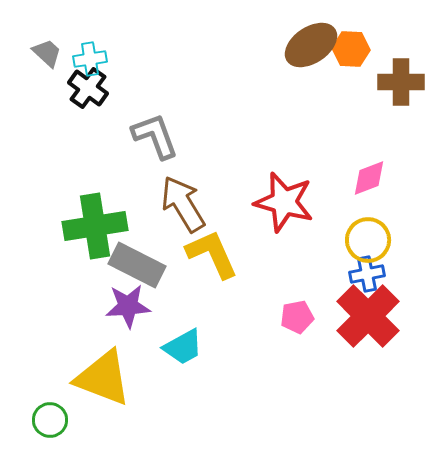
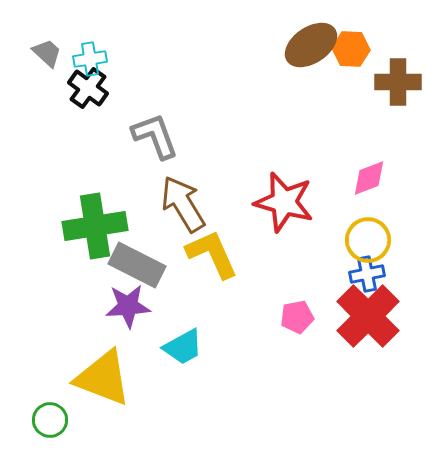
brown cross: moved 3 px left
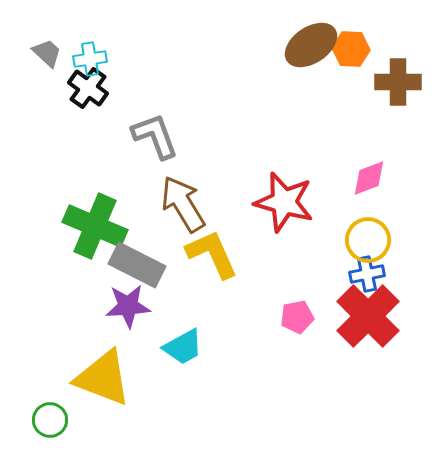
green cross: rotated 32 degrees clockwise
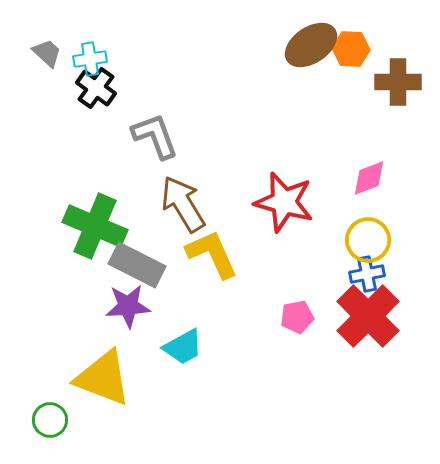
black cross: moved 8 px right
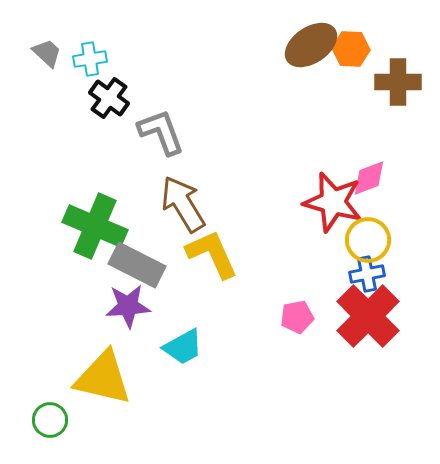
black cross: moved 13 px right, 10 px down
gray L-shape: moved 6 px right, 4 px up
red star: moved 49 px right
yellow triangle: rotated 8 degrees counterclockwise
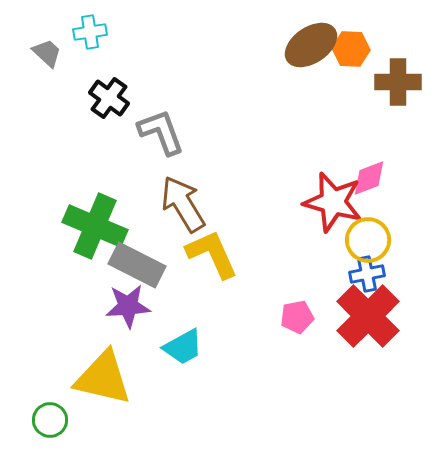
cyan cross: moved 27 px up
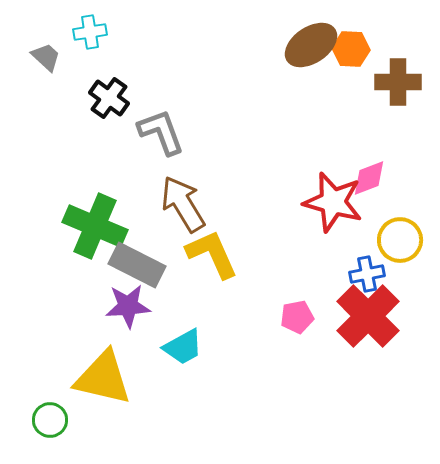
gray trapezoid: moved 1 px left, 4 px down
yellow circle: moved 32 px right
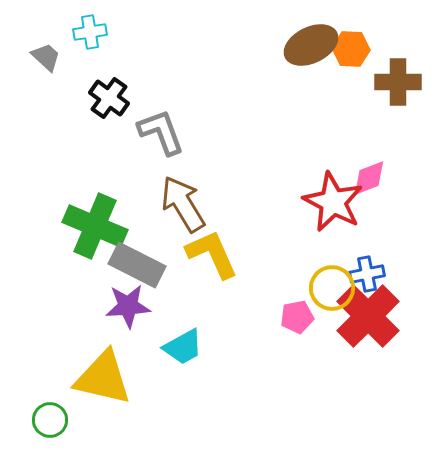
brown ellipse: rotated 8 degrees clockwise
red star: rotated 12 degrees clockwise
yellow circle: moved 68 px left, 48 px down
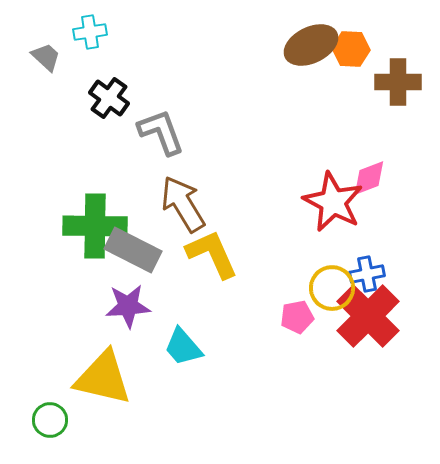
green cross: rotated 22 degrees counterclockwise
gray rectangle: moved 4 px left, 15 px up
cyan trapezoid: rotated 78 degrees clockwise
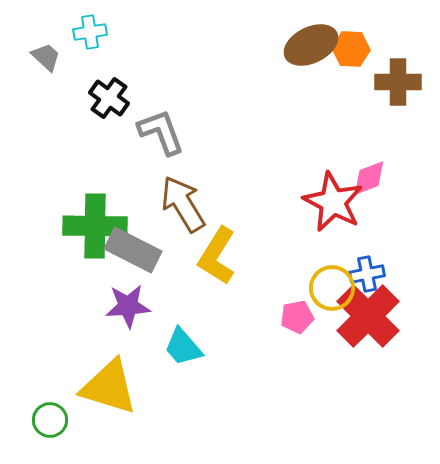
yellow L-shape: moved 5 px right, 2 px down; rotated 124 degrees counterclockwise
yellow triangle: moved 6 px right, 9 px down; rotated 4 degrees clockwise
